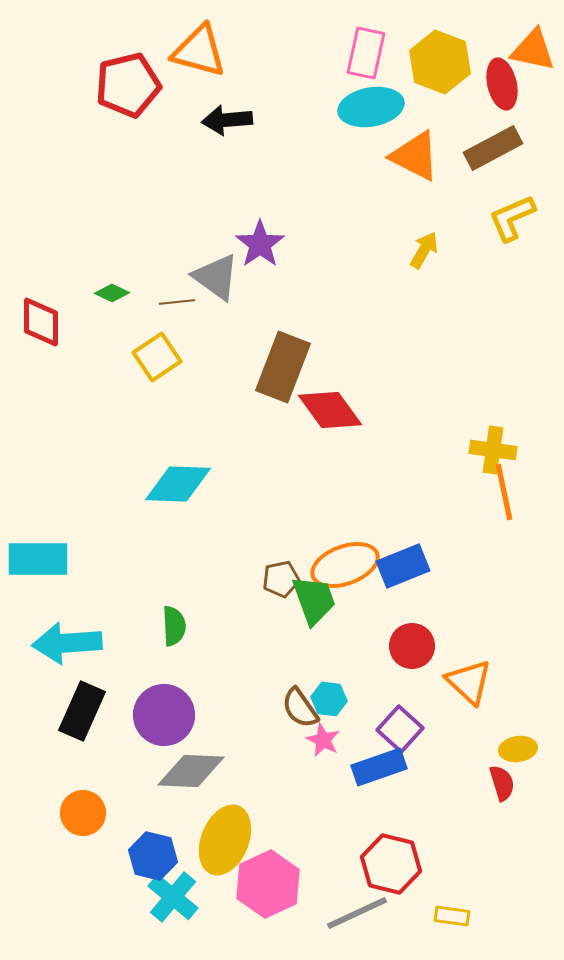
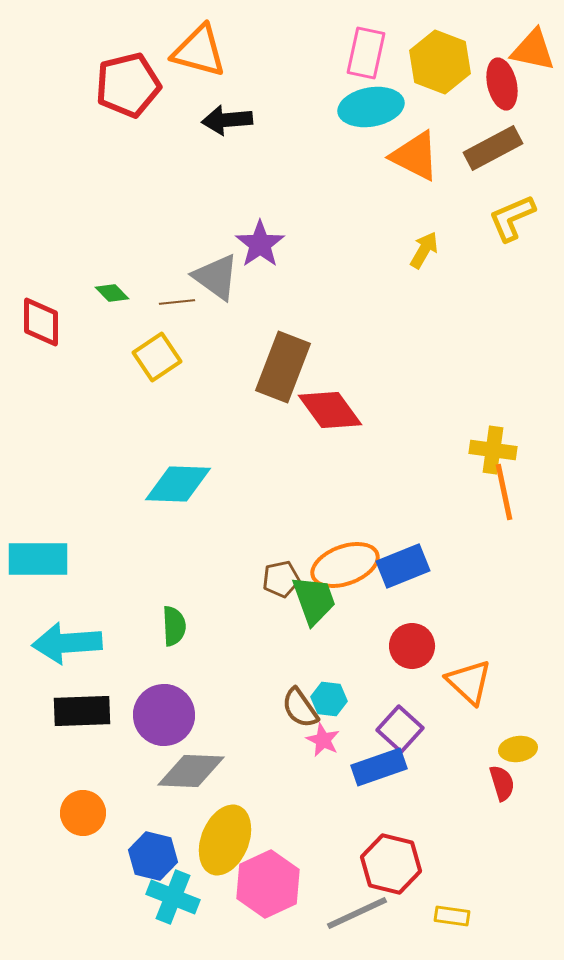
green diamond at (112, 293): rotated 20 degrees clockwise
black rectangle at (82, 711): rotated 64 degrees clockwise
cyan cross at (173, 897): rotated 18 degrees counterclockwise
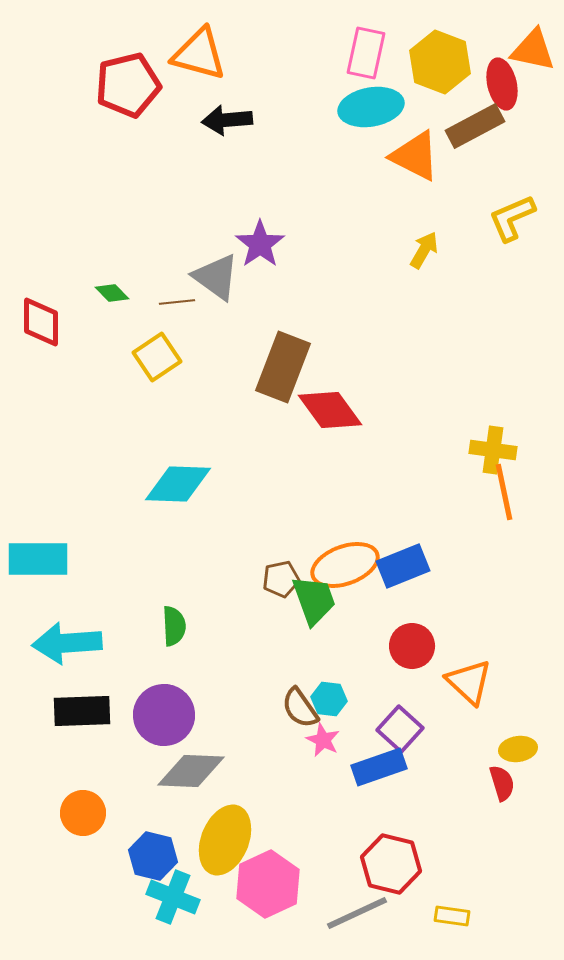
orange triangle at (199, 51): moved 3 px down
brown rectangle at (493, 148): moved 18 px left, 22 px up
